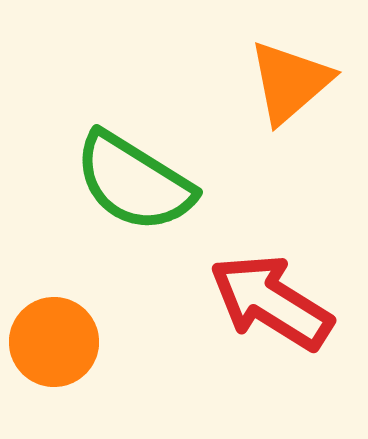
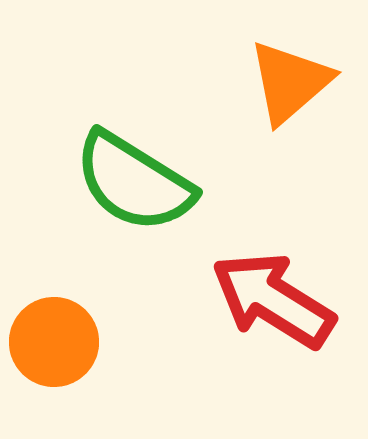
red arrow: moved 2 px right, 2 px up
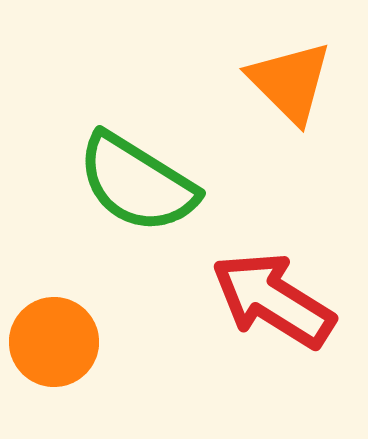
orange triangle: rotated 34 degrees counterclockwise
green semicircle: moved 3 px right, 1 px down
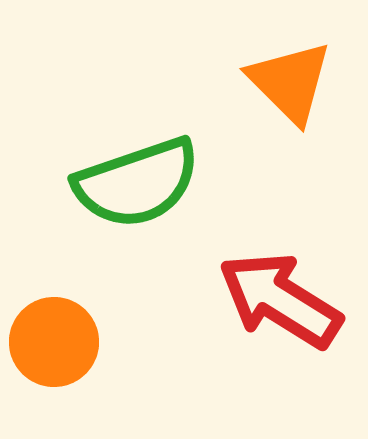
green semicircle: rotated 51 degrees counterclockwise
red arrow: moved 7 px right
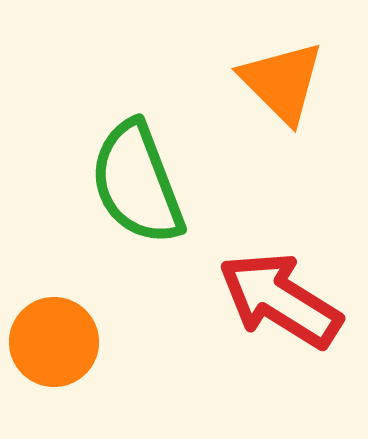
orange triangle: moved 8 px left
green semicircle: rotated 88 degrees clockwise
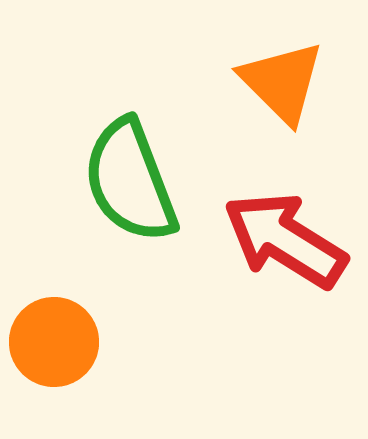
green semicircle: moved 7 px left, 2 px up
red arrow: moved 5 px right, 60 px up
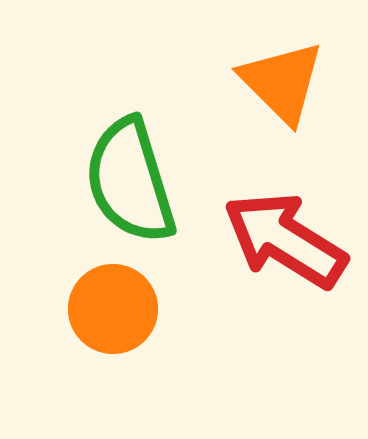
green semicircle: rotated 4 degrees clockwise
orange circle: moved 59 px right, 33 px up
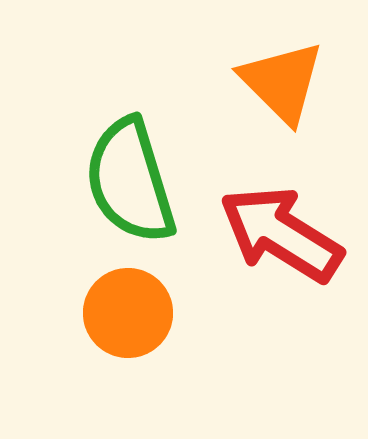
red arrow: moved 4 px left, 6 px up
orange circle: moved 15 px right, 4 px down
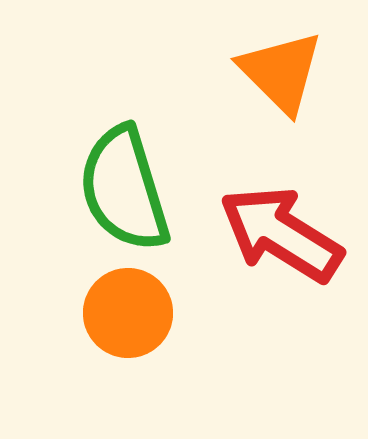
orange triangle: moved 1 px left, 10 px up
green semicircle: moved 6 px left, 8 px down
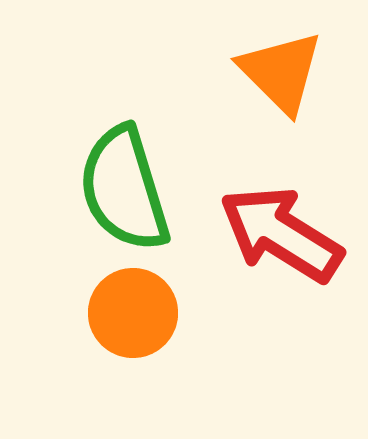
orange circle: moved 5 px right
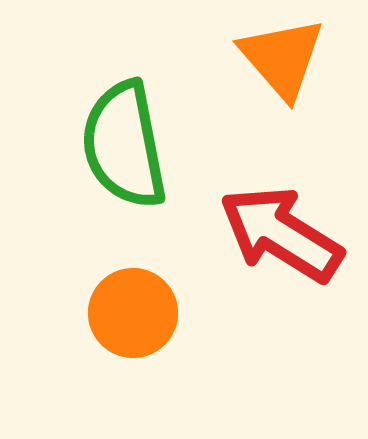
orange triangle: moved 1 px right, 14 px up; rotated 4 degrees clockwise
green semicircle: moved 44 px up; rotated 6 degrees clockwise
